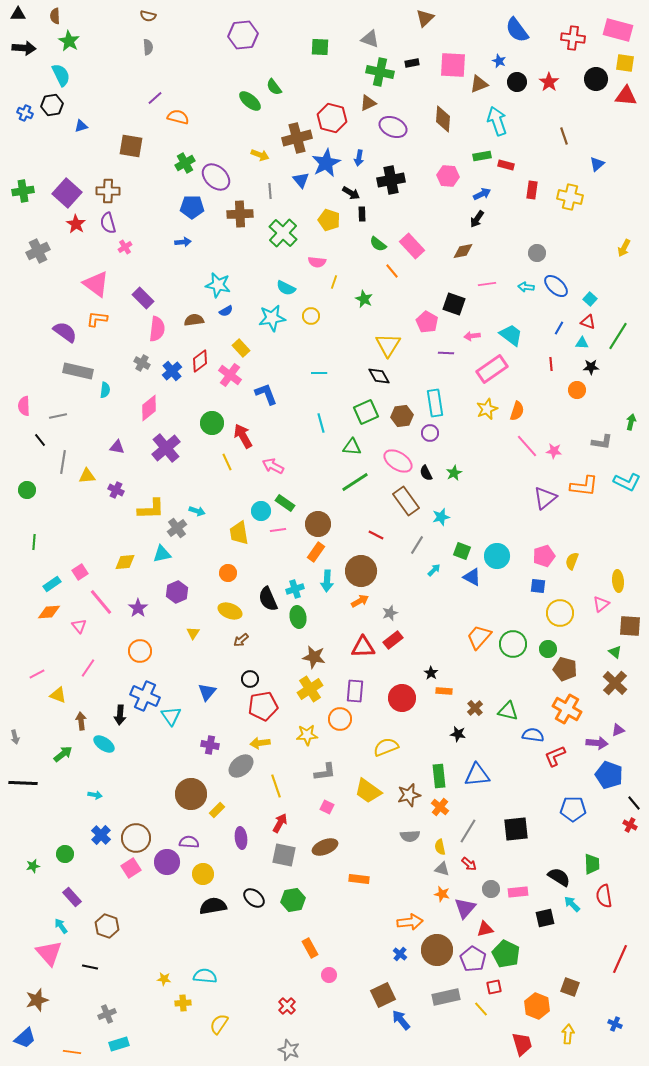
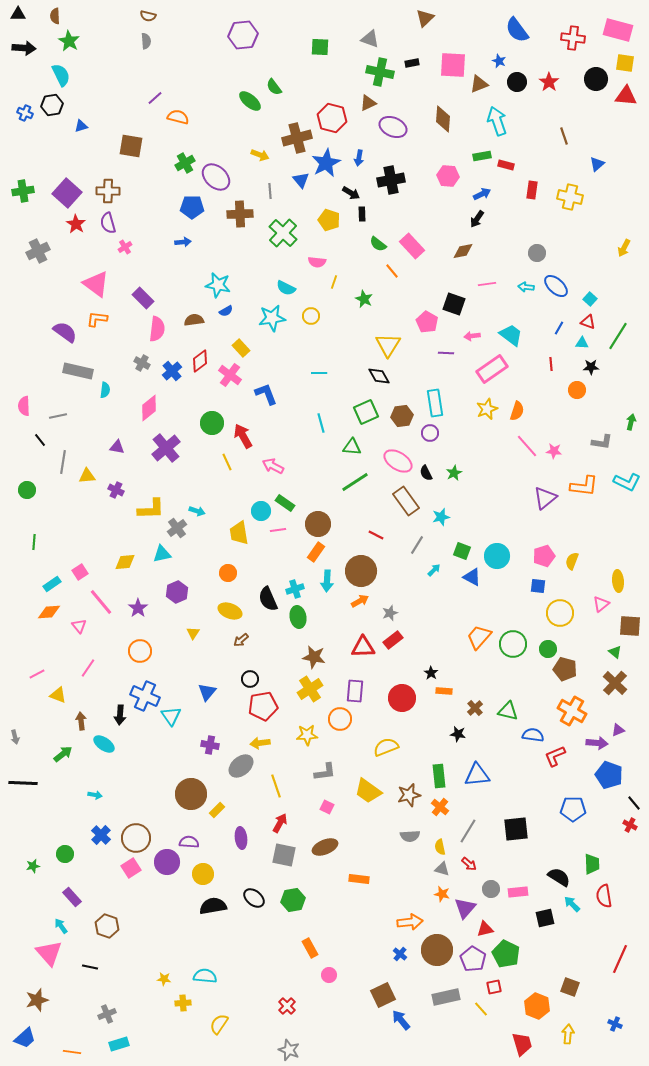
gray semicircle at (148, 47): moved 2 px left, 6 px up
orange cross at (567, 709): moved 5 px right, 2 px down
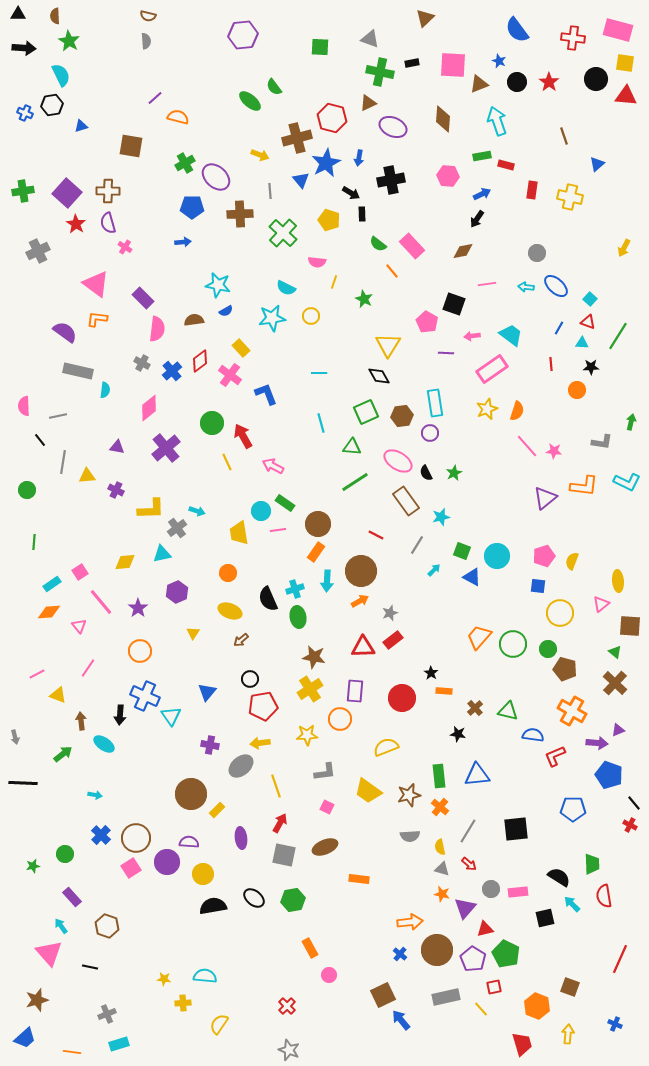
pink cross at (125, 247): rotated 24 degrees counterclockwise
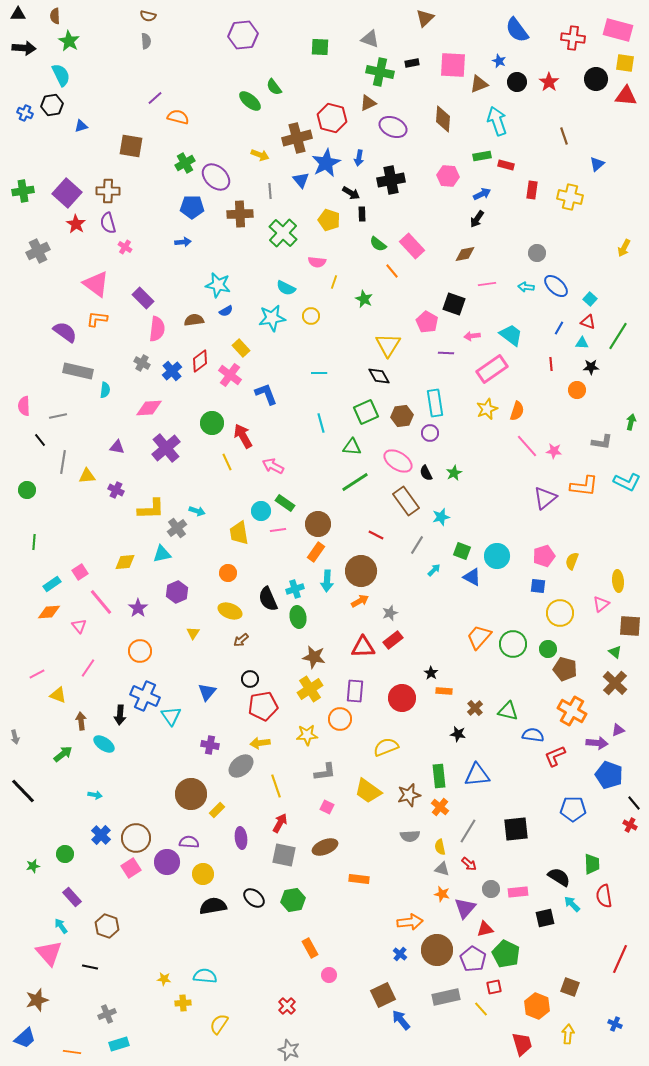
brown diamond at (463, 251): moved 2 px right, 3 px down
pink diamond at (149, 408): rotated 36 degrees clockwise
black line at (23, 783): moved 8 px down; rotated 44 degrees clockwise
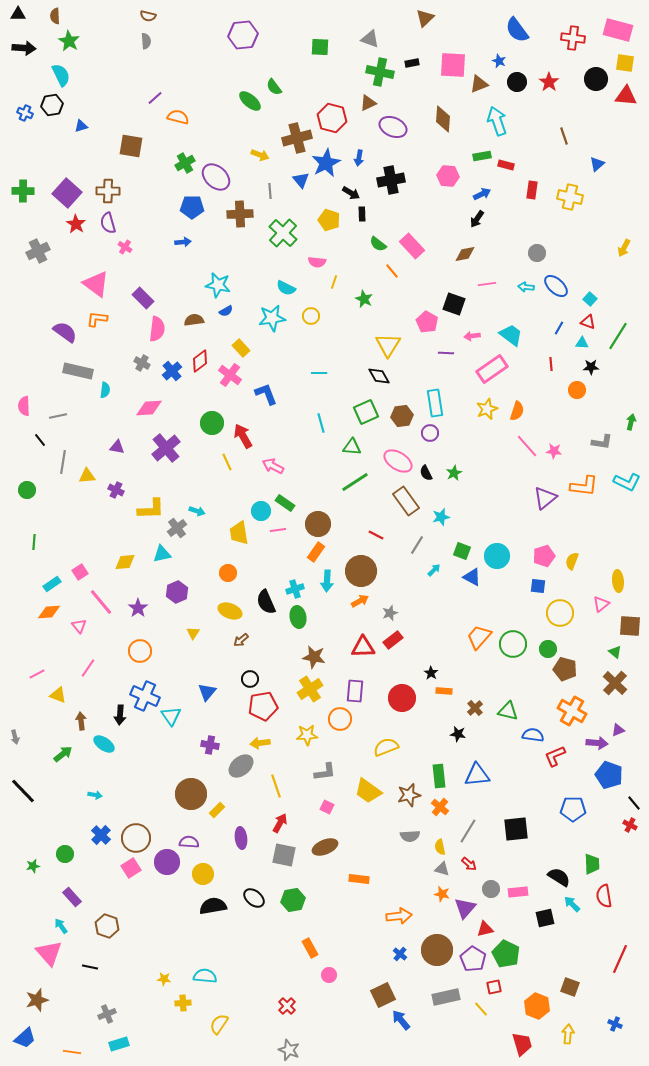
green cross at (23, 191): rotated 10 degrees clockwise
black semicircle at (268, 599): moved 2 px left, 3 px down
orange arrow at (410, 922): moved 11 px left, 6 px up
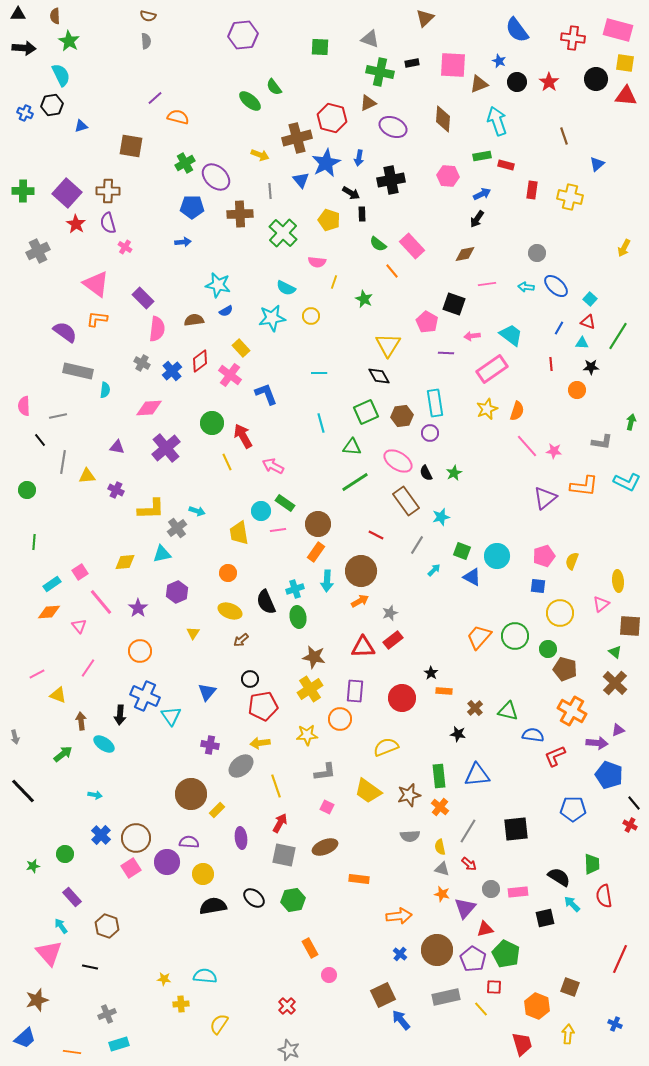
green circle at (513, 644): moved 2 px right, 8 px up
red square at (494, 987): rotated 14 degrees clockwise
yellow cross at (183, 1003): moved 2 px left, 1 px down
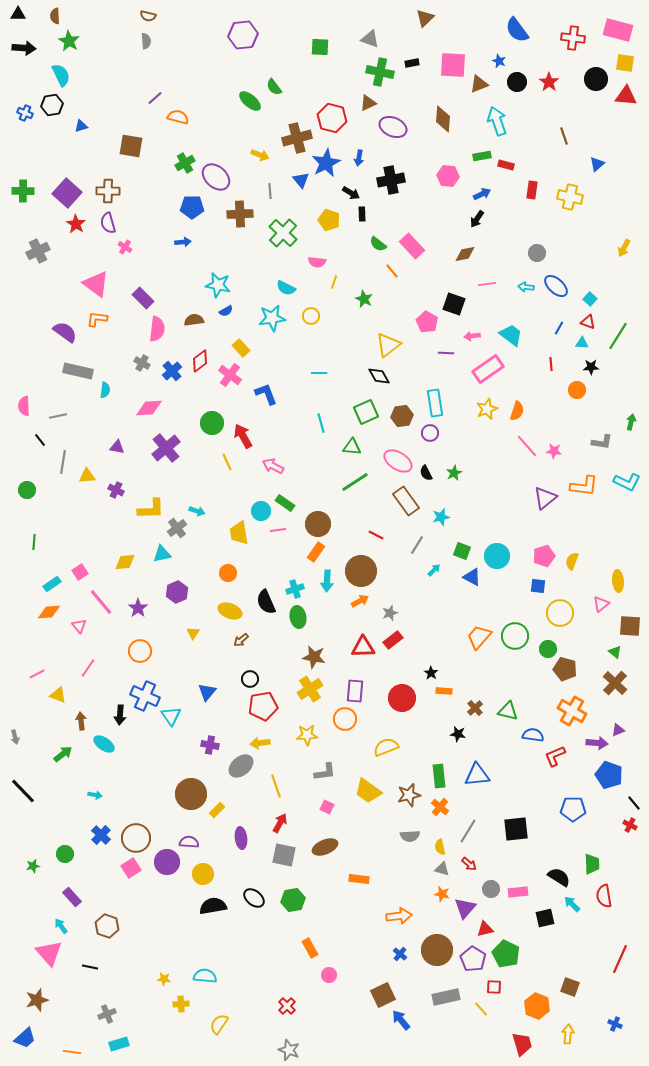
yellow triangle at (388, 345): rotated 20 degrees clockwise
pink rectangle at (492, 369): moved 4 px left
orange circle at (340, 719): moved 5 px right
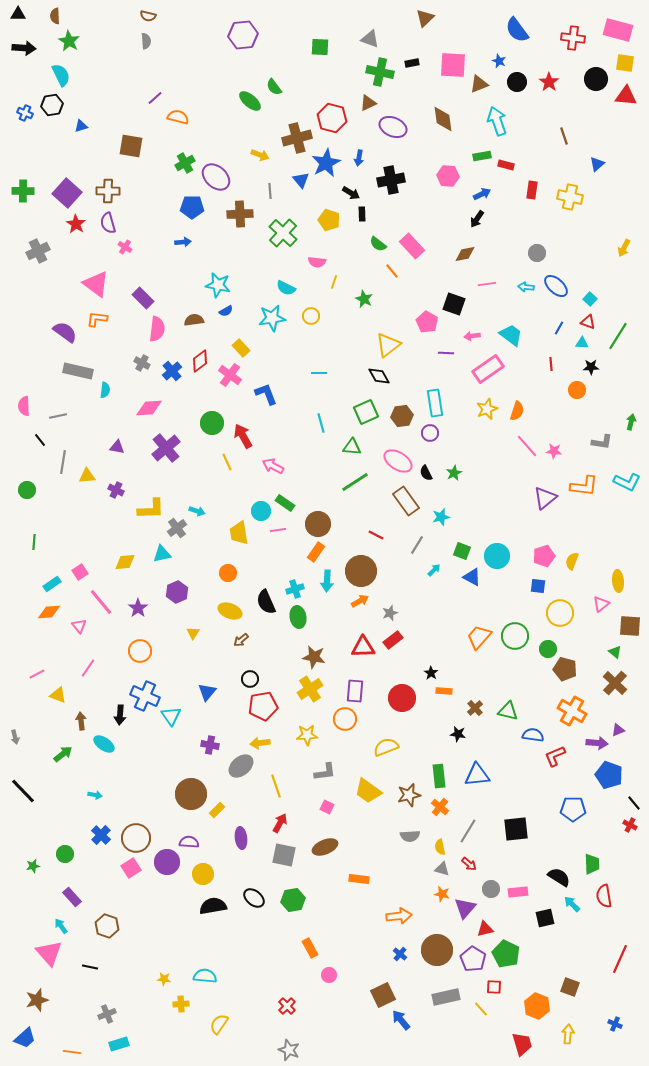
brown diamond at (443, 119): rotated 12 degrees counterclockwise
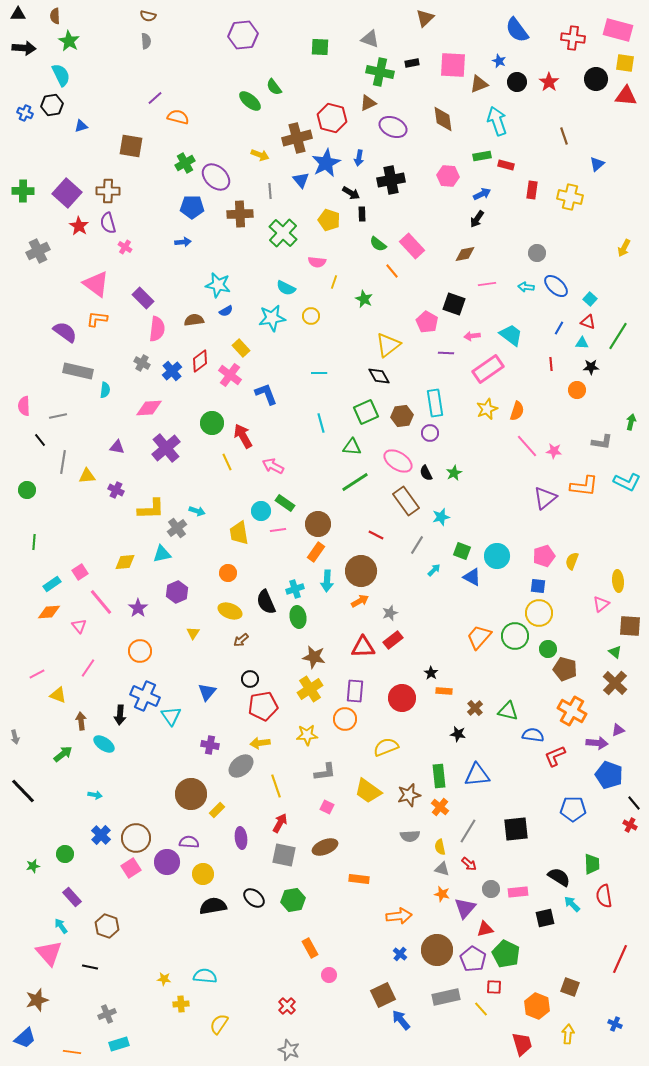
red star at (76, 224): moved 3 px right, 2 px down
yellow circle at (560, 613): moved 21 px left
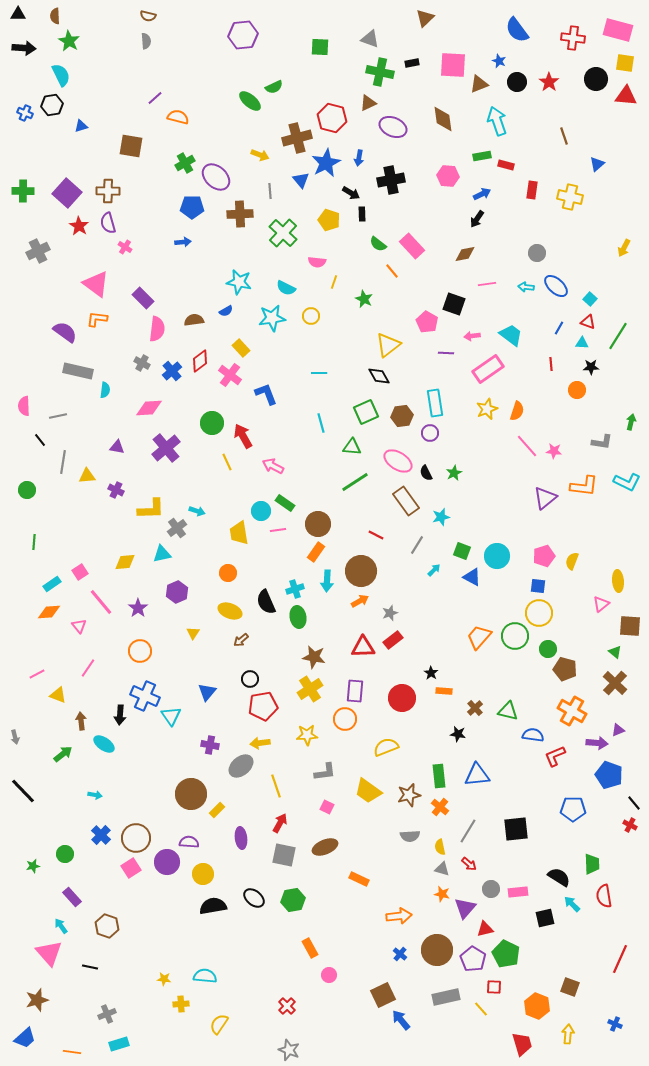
green semicircle at (274, 87): rotated 78 degrees counterclockwise
cyan star at (218, 285): moved 21 px right, 3 px up
orange rectangle at (359, 879): rotated 18 degrees clockwise
